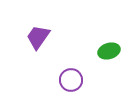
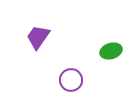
green ellipse: moved 2 px right
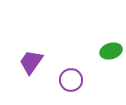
purple trapezoid: moved 7 px left, 25 px down
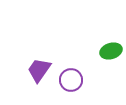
purple trapezoid: moved 8 px right, 8 px down
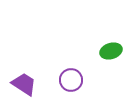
purple trapezoid: moved 15 px left, 14 px down; rotated 88 degrees clockwise
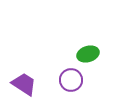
green ellipse: moved 23 px left, 3 px down
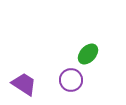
green ellipse: rotated 30 degrees counterclockwise
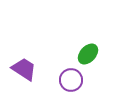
purple trapezoid: moved 15 px up
